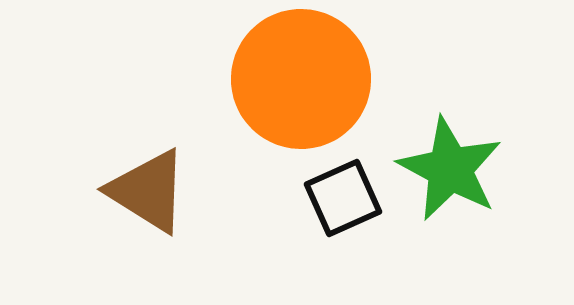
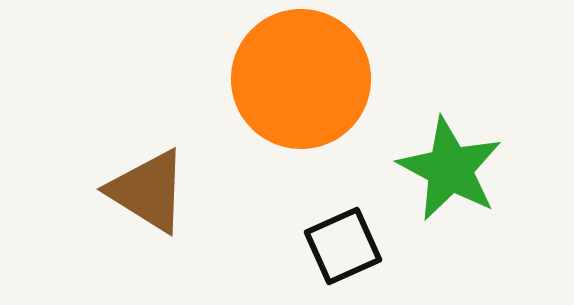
black square: moved 48 px down
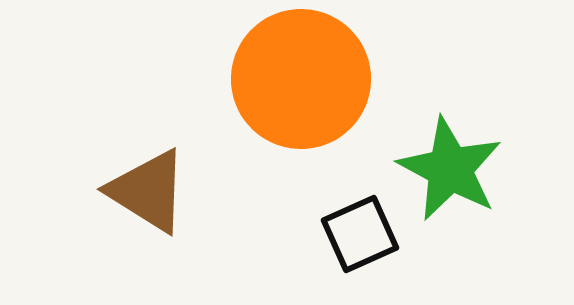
black square: moved 17 px right, 12 px up
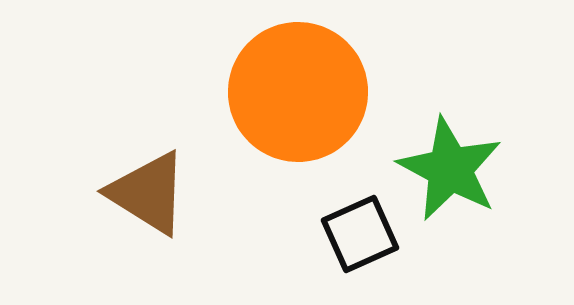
orange circle: moved 3 px left, 13 px down
brown triangle: moved 2 px down
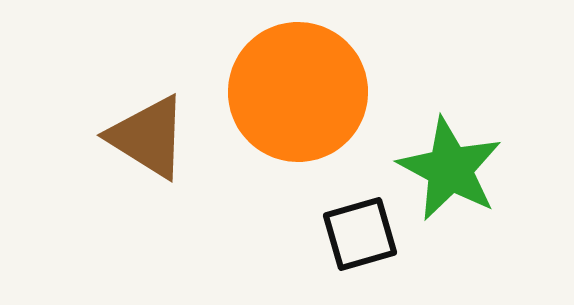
brown triangle: moved 56 px up
black square: rotated 8 degrees clockwise
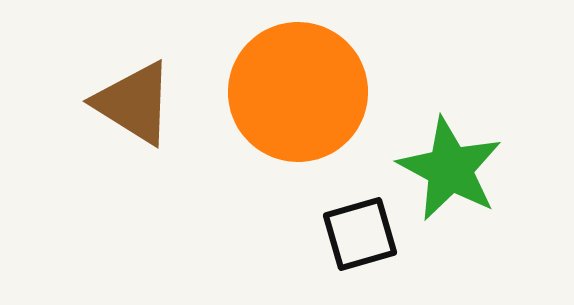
brown triangle: moved 14 px left, 34 px up
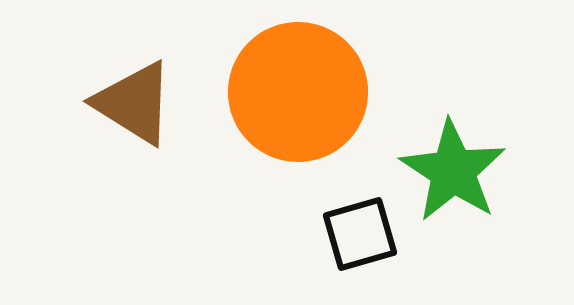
green star: moved 3 px right, 2 px down; rotated 5 degrees clockwise
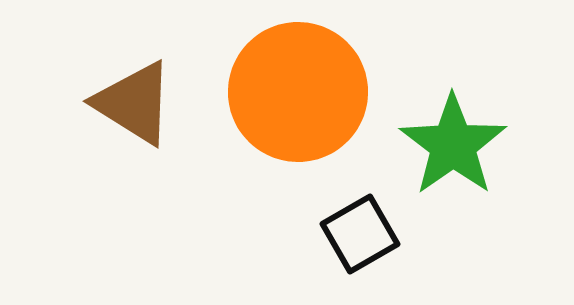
green star: moved 26 px up; rotated 4 degrees clockwise
black square: rotated 14 degrees counterclockwise
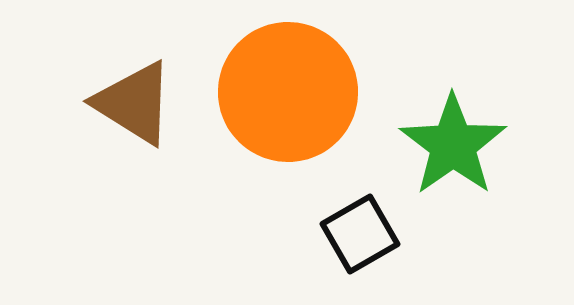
orange circle: moved 10 px left
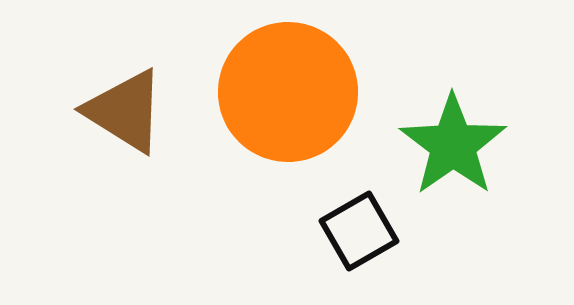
brown triangle: moved 9 px left, 8 px down
black square: moved 1 px left, 3 px up
